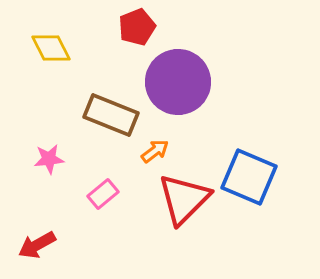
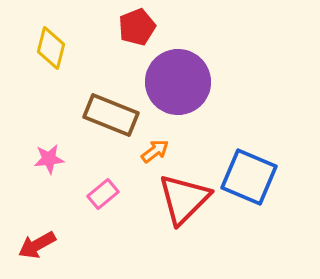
yellow diamond: rotated 42 degrees clockwise
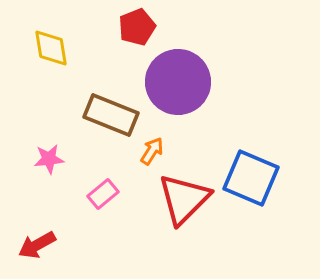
yellow diamond: rotated 24 degrees counterclockwise
orange arrow: moved 3 px left; rotated 20 degrees counterclockwise
blue square: moved 2 px right, 1 px down
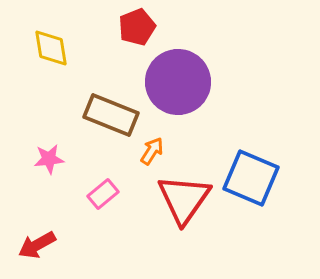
red triangle: rotated 10 degrees counterclockwise
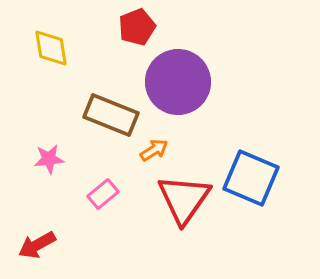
orange arrow: moved 2 px right, 1 px up; rotated 24 degrees clockwise
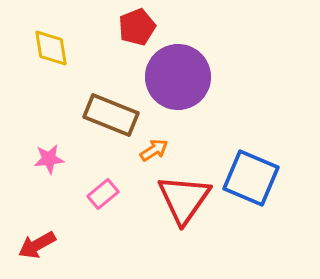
purple circle: moved 5 px up
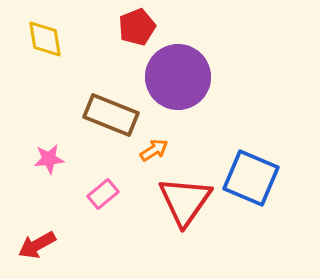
yellow diamond: moved 6 px left, 9 px up
red triangle: moved 1 px right, 2 px down
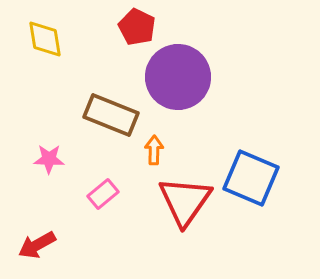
red pentagon: rotated 24 degrees counterclockwise
orange arrow: rotated 56 degrees counterclockwise
pink star: rotated 8 degrees clockwise
